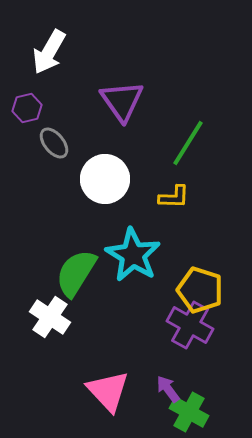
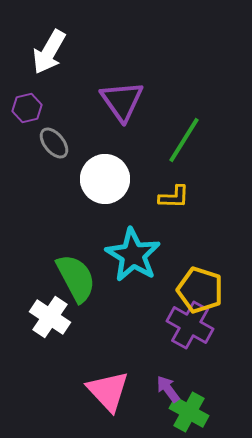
green line: moved 4 px left, 3 px up
green semicircle: moved 5 px down; rotated 120 degrees clockwise
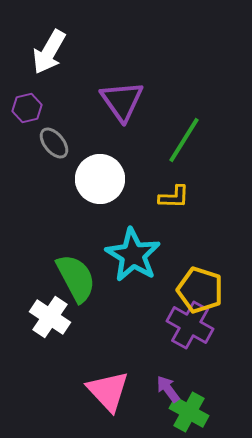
white circle: moved 5 px left
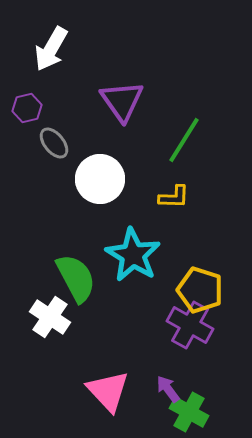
white arrow: moved 2 px right, 3 px up
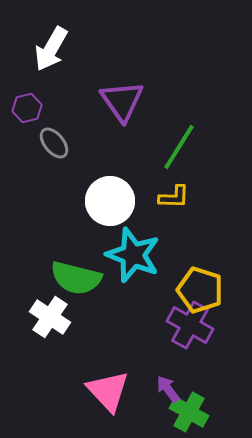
green line: moved 5 px left, 7 px down
white circle: moved 10 px right, 22 px down
cyan star: rotated 10 degrees counterclockwise
green semicircle: rotated 132 degrees clockwise
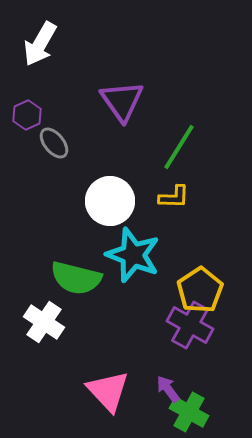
white arrow: moved 11 px left, 5 px up
purple hexagon: moved 7 px down; rotated 12 degrees counterclockwise
yellow pentagon: rotated 21 degrees clockwise
white cross: moved 6 px left, 5 px down
